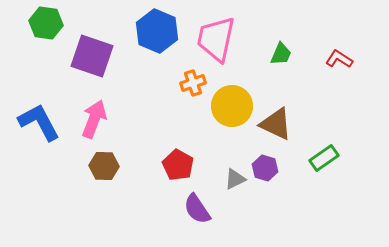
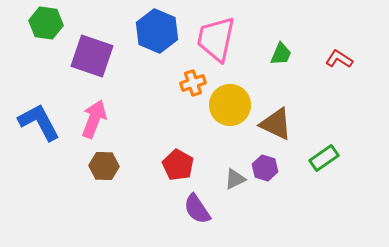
yellow circle: moved 2 px left, 1 px up
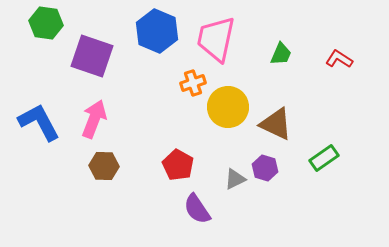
yellow circle: moved 2 px left, 2 px down
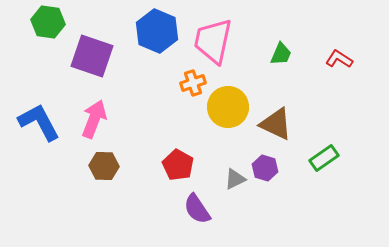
green hexagon: moved 2 px right, 1 px up
pink trapezoid: moved 3 px left, 2 px down
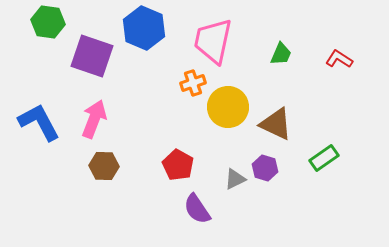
blue hexagon: moved 13 px left, 3 px up
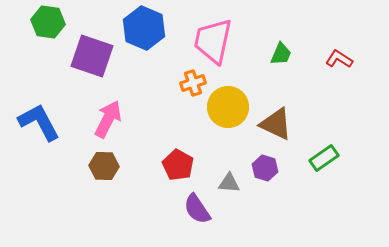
pink arrow: moved 14 px right; rotated 6 degrees clockwise
gray triangle: moved 6 px left, 4 px down; rotated 30 degrees clockwise
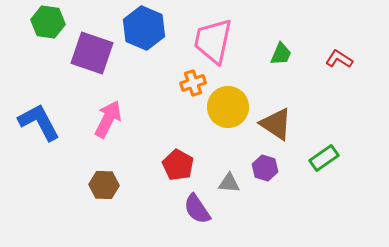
purple square: moved 3 px up
brown triangle: rotated 9 degrees clockwise
brown hexagon: moved 19 px down
